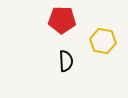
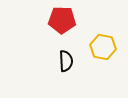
yellow hexagon: moved 6 px down
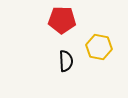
yellow hexagon: moved 4 px left
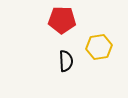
yellow hexagon: rotated 20 degrees counterclockwise
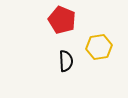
red pentagon: rotated 20 degrees clockwise
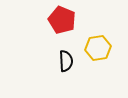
yellow hexagon: moved 1 px left, 1 px down
